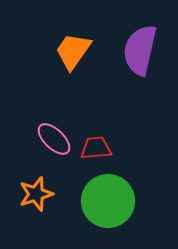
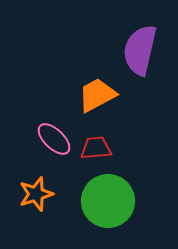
orange trapezoid: moved 24 px right, 44 px down; rotated 27 degrees clockwise
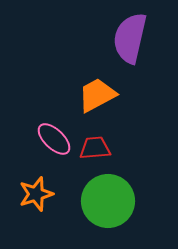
purple semicircle: moved 10 px left, 12 px up
red trapezoid: moved 1 px left
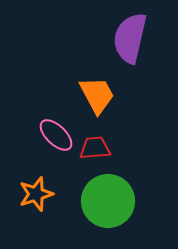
orange trapezoid: rotated 90 degrees clockwise
pink ellipse: moved 2 px right, 4 px up
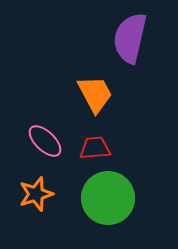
orange trapezoid: moved 2 px left, 1 px up
pink ellipse: moved 11 px left, 6 px down
green circle: moved 3 px up
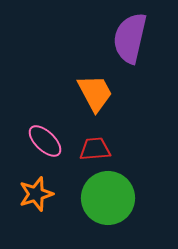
orange trapezoid: moved 1 px up
red trapezoid: moved 1 px down
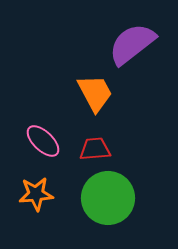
purple semicircle: moved 2 px right, 6 px down; rotated 39 degrees clockwise
pink ellipse: moved 2 px left
orange star: rotated 12 degrees clockwise
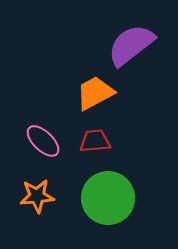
purple semicircle: moved 1 px left, 1 px down
orange trapezoid: rotated 90 degrees counterclockwise
red trapezoid: moved 8 px up
orange star: moved 1 px right, 2 px down
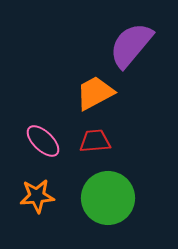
purple semicircle: rotated 12 degrees counterclockwise
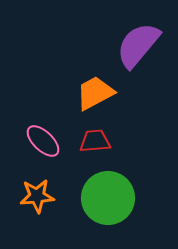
purple semicircle: moved 7 px right
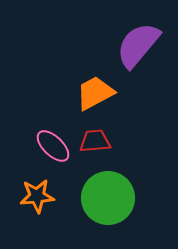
pink ellipse: moved 10 px right, 5 px down
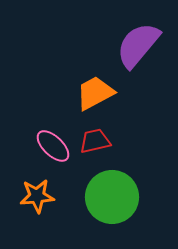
red trapezoid: rotated 8 degrees counterclockwise
green circle: moved 4 px right, 1 px up
